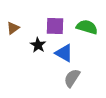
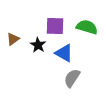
brown triangle: moved 11 px down
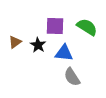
green semicircle: rotated 15 degrees clockwise
brown triangle: moved 2 px right, 3 px down
blue triangle: rotated 24 degrees counterclockwise
gray semicircle: moved 1 px up; rotated 66 degrees counterclockwise
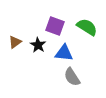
purple square: rotated 18 degrees clockwise
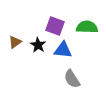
green semicircle: rotated 30 degrees counterclockwise
blue triangle: moved 1 px left, 3 px up
gray semicircle: moved 2 px down
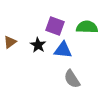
brown triangle: moved 5 px left
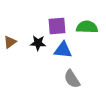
purple square: moved 2 px right; rotated 24 degrees counterclockwise
black star: moved 2 px up; rotated 28 degrees counterclockwise
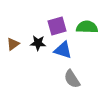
purple square: rotated 12 degrees counterclockwise
brown triangle: moved 3 px right, 2 px down
blue triangle: rotated 12 degrees clockwise
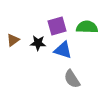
brown triangle: moved 4 px up
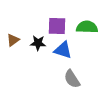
purple square: rotated 18 degrees clockwise
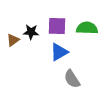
green semicircle: moved 1 px down
black star: moved 7 px left, 11 px up
blue triangle: moved 4 px left, 2 px down; rotated 48 degrees counterclockwise
